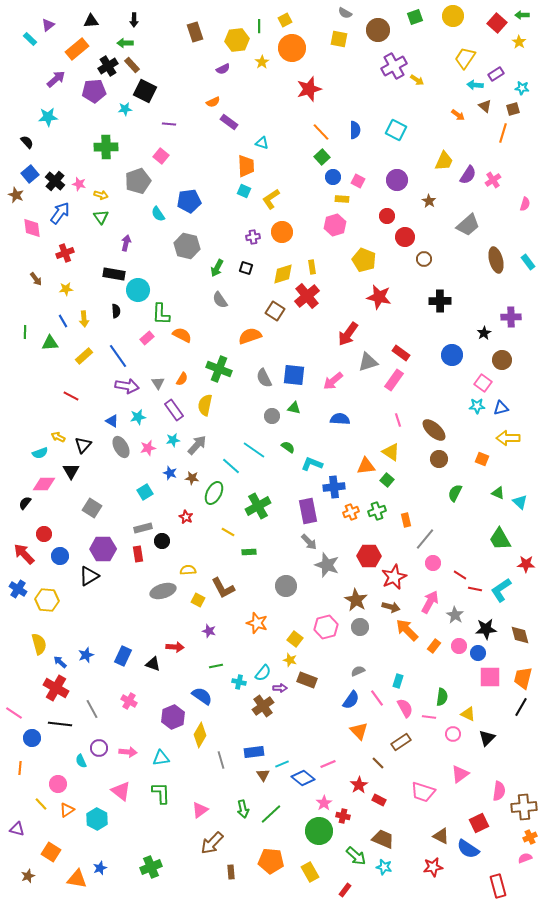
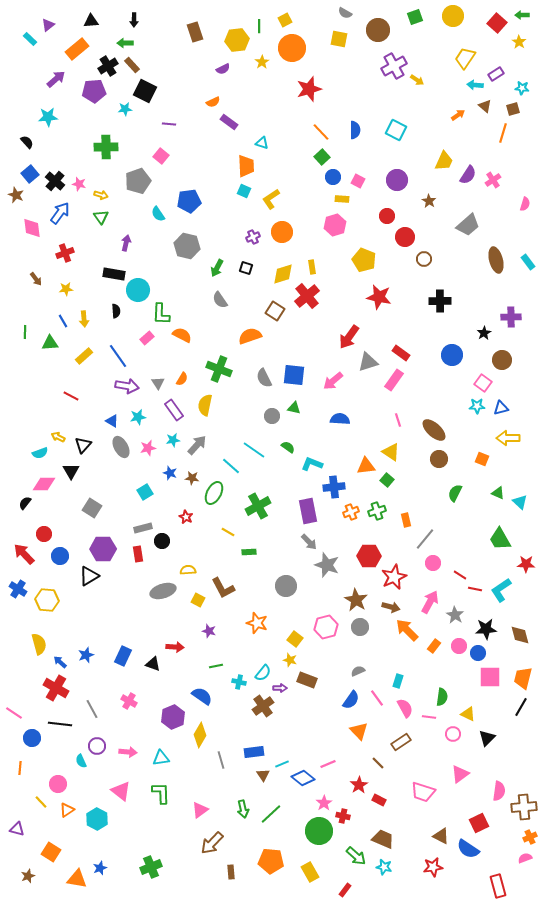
orange arrow at (458, 115): rotated 72 degrees counterclockwise
purple cross at (253, 237): rotated 16 degrees counterclockwise
red arrow at (348, 334): moved 1 px right, 3 px down
purple circle at (99, 748): moved 2 px left, 2 px up
yellow line at (41, 804): moved 2 px up
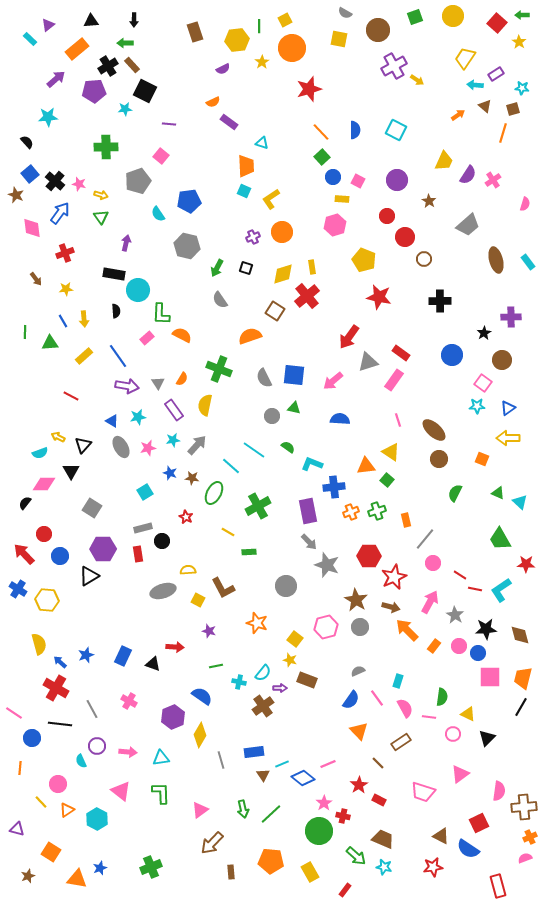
blue triangle at (501, 408): moved 7 px right; rotated 21 degrees counterclockwise
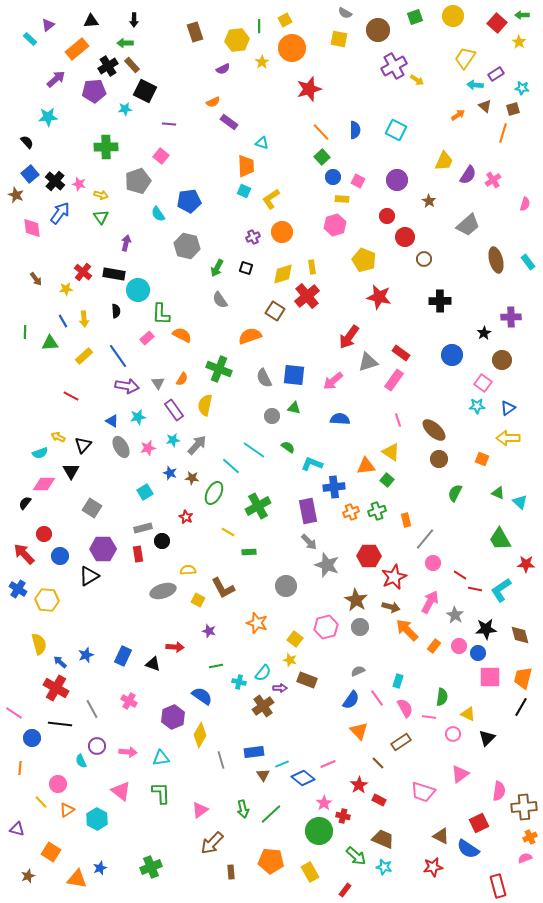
red cross at (65, 253): moved 18 px right, 19 px down; rotated 30 degrees counterclockwise
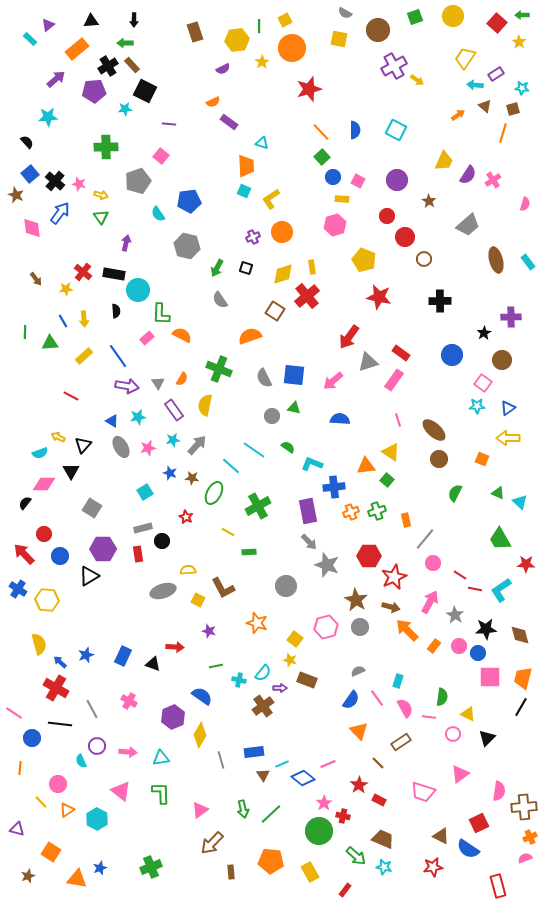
cyan cross at (239, 682): moved 2 px up
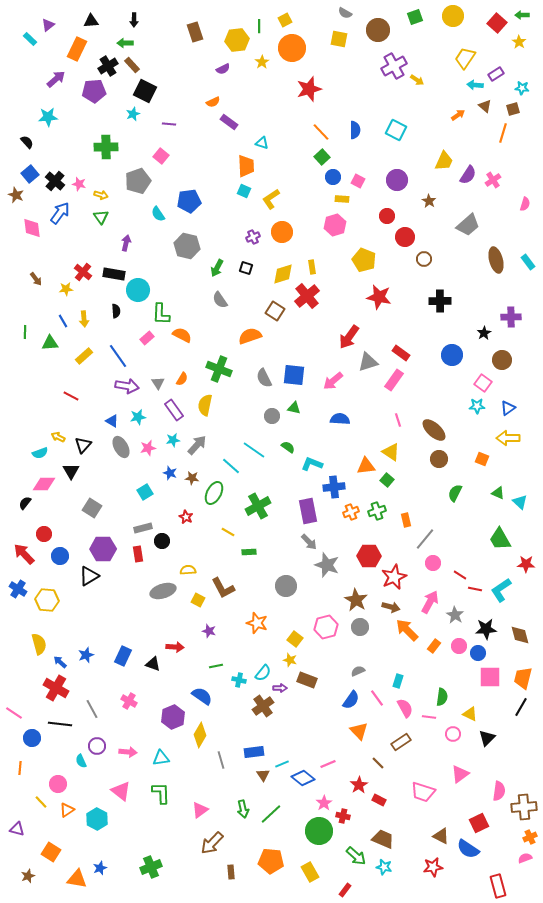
orange rectangle at (77, 49): rotated 25 degrees counterclockwise
cyan star at (125, 109): moved 8 px right, 5 px down; rotated 16 degrees counterclockwise
yellow triangle at (468, 714): moved 2 px right
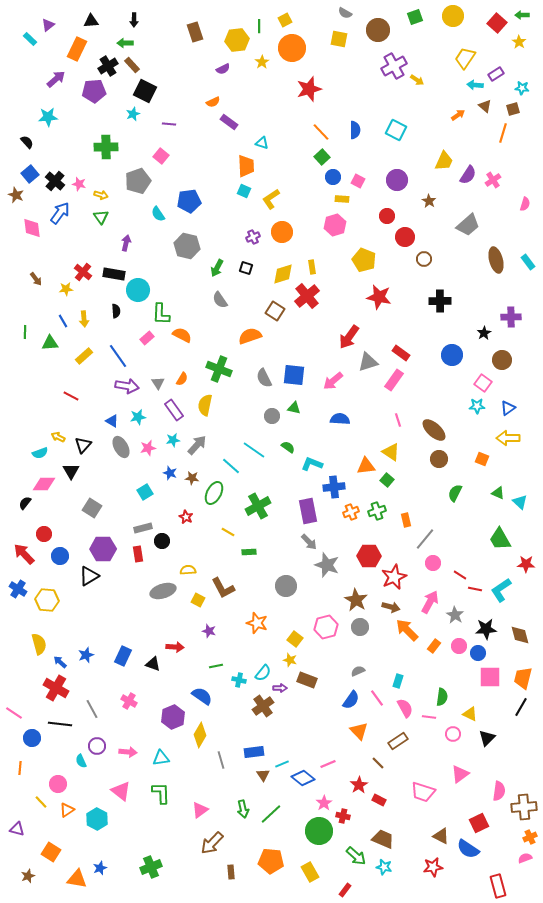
brown rectangle at (401, 742): moved 3 px left, 1 px up
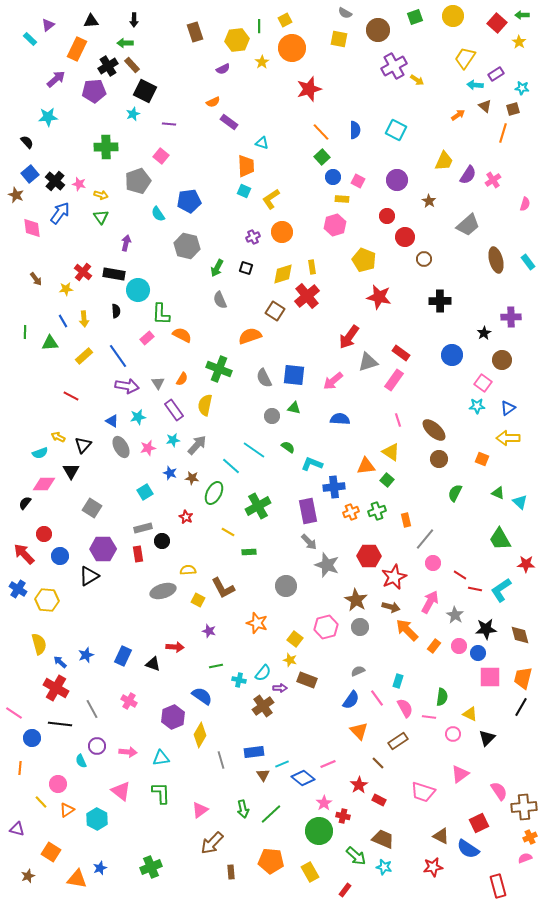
gray semicircle at (220, 300): rotated 12 degrees clockwise
pink semicircle at (499, 791): rotated 42 degrees counterclockwise
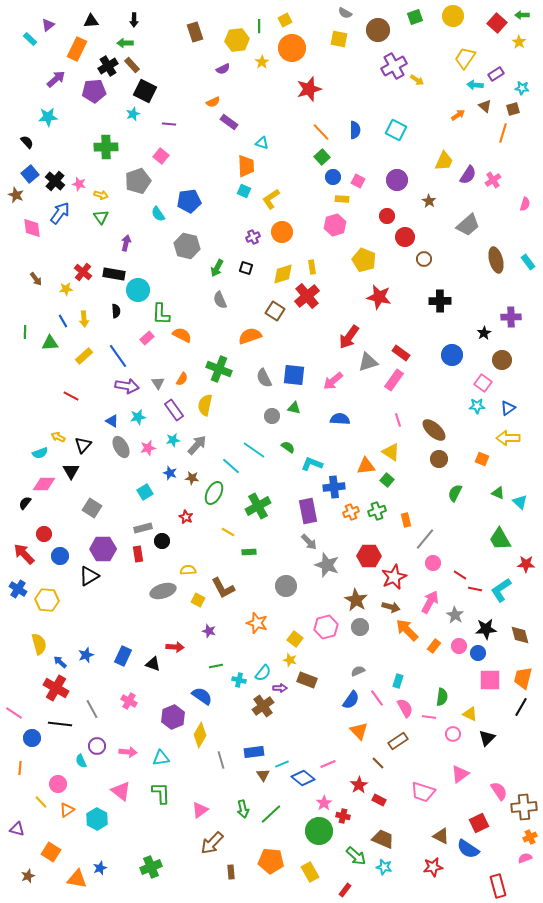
pink square at (490, 677): moved 3 px down
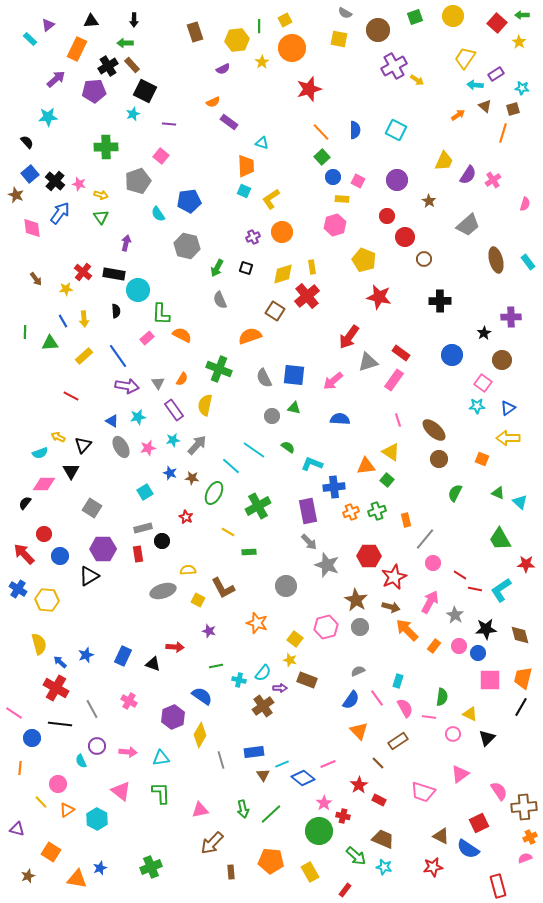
pink triangle at (200, 810): rotated 24 degrees clockwise
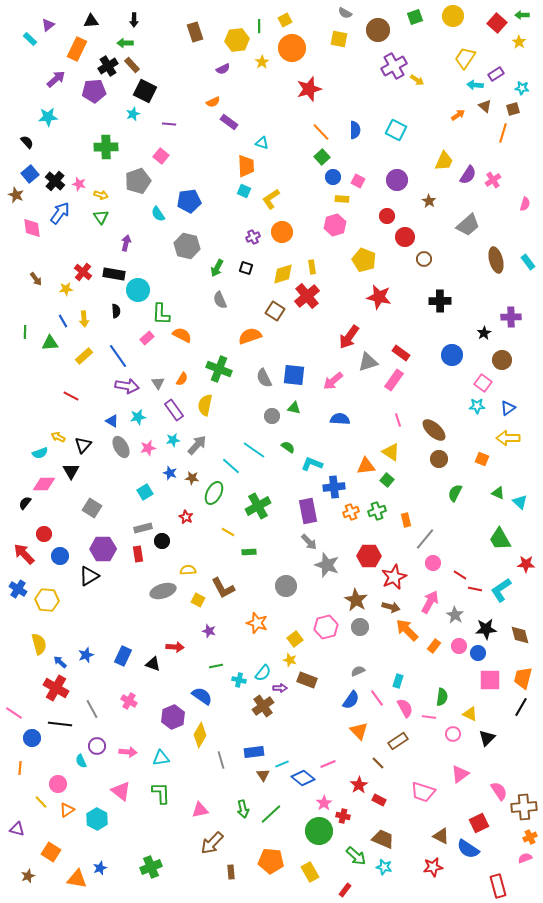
yellow square at (295, 639): rotated 14 degrees clockwise
